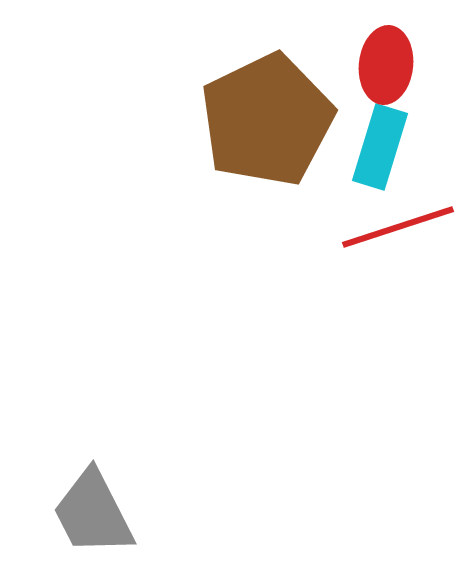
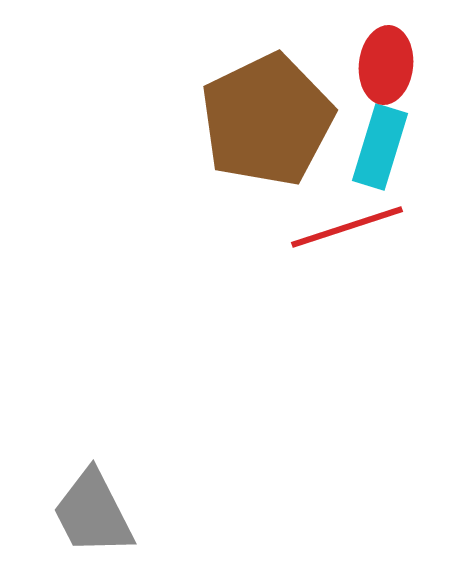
red line: moved 51 px left
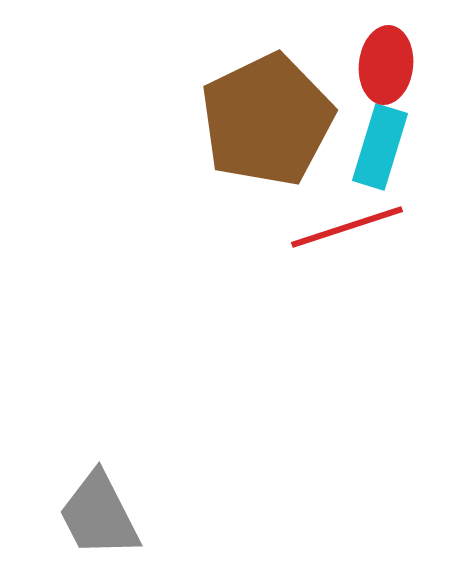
gray trapezoid: moved 6 px right, 2 px down
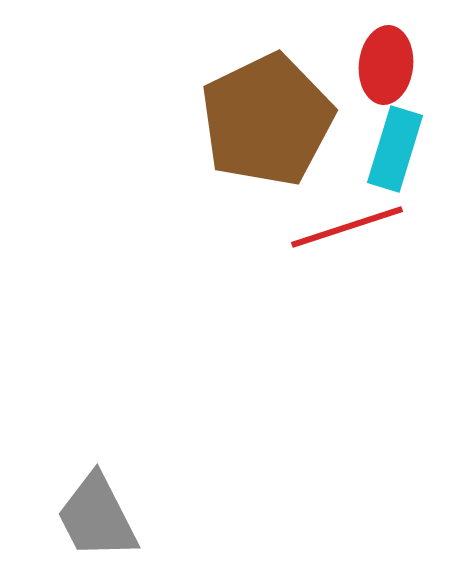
cyan rectangle: moved 15 px right, 2 px down
gray trapezoid: moved 2 px left, 2 px down
